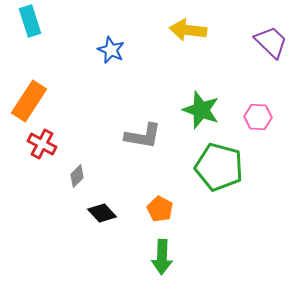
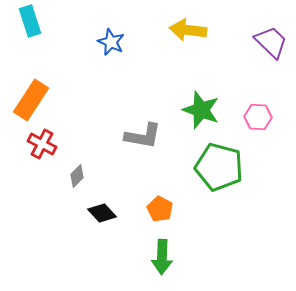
blue star: moved 8 px up
orange rectangle: moved 2 px right, 1 px up
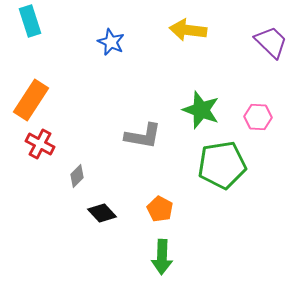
red cross: moved 2 px left
green pentagon: moved 3 px right, 2 px up; rotated 24 degrees counterclockwise
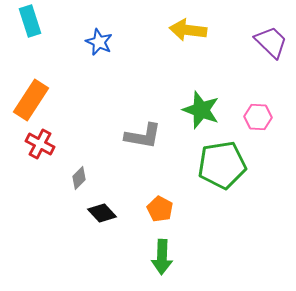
blue star: moved 12 px left
gray diamond: moved 2 px right, 2 px down
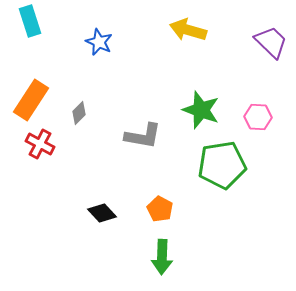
yellow arrow: rotated 9 degrees clockwise
gray diamond: moved 65 px up
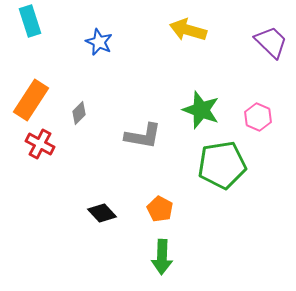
pink hexagon: rotated 20 degrees clockwise
